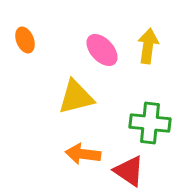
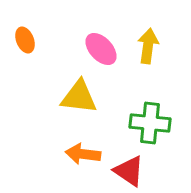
pink ellipse: moved 1 px left, 1 px up
yellow triangle: moved 3 px right; rotated 21 degrees clockwise
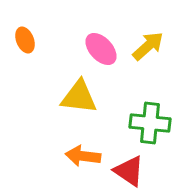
yellow arrow: rotated 40 degrees clockwise
orange arrow: moved 2 px down
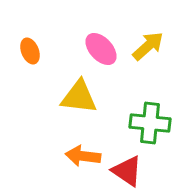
orange ellipse: moved 5 px right, 11 px down
red triangle: moved 2 px left
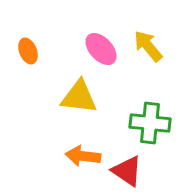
yellow arrow: rotated 88 degrees counterclockwise
orange ellipse: moved 2 px left
